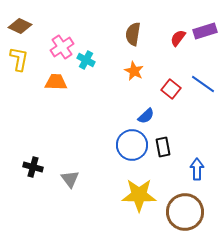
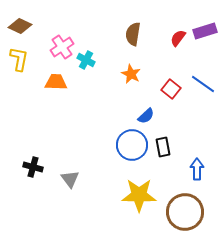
orange star: moved 3 px left, 3 px down
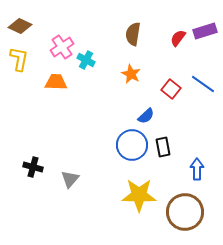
gray triangle: rotated 18 degrees clockwise
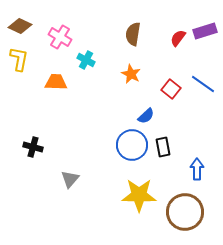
pink cross: moved 2 px left, 10 px up; rotated 25 degrees counterclockwise
black cross: moved 20 px up
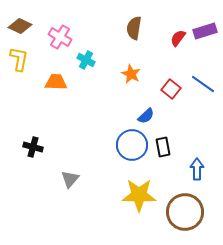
brown semicircle: moved 1 px right, 6 px up
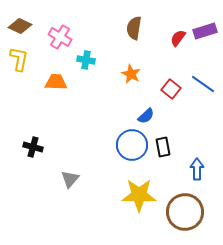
cyan cross: rotated 18 degrees counterclockwise
